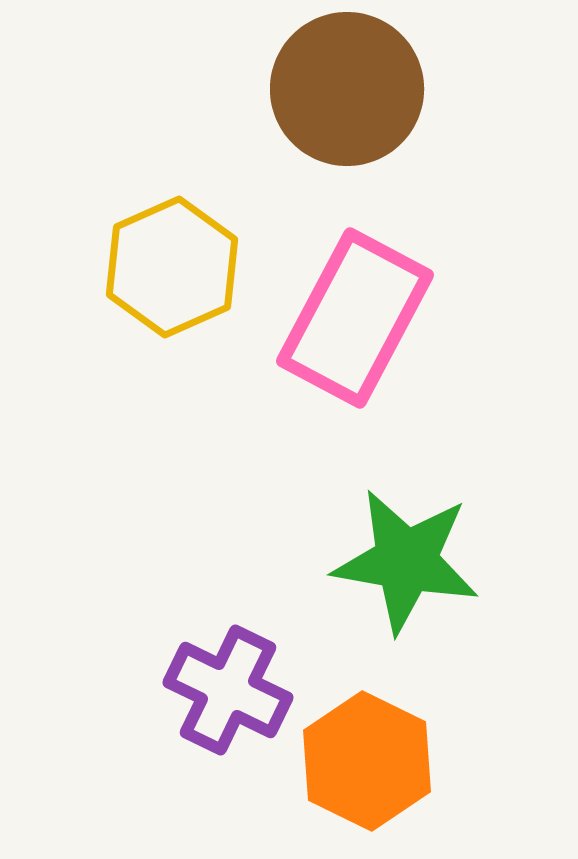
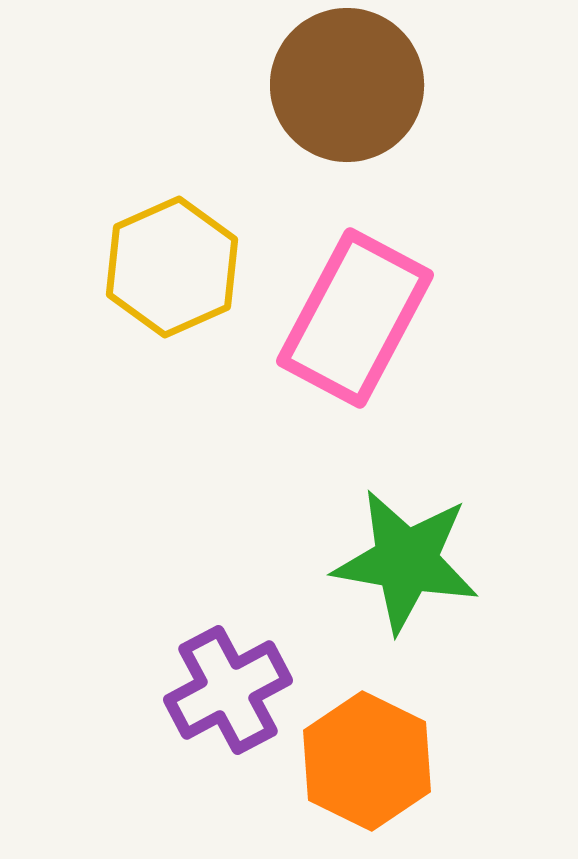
brown circle: moved 4 px up
purple cross: rotated 36 degrees clockwise
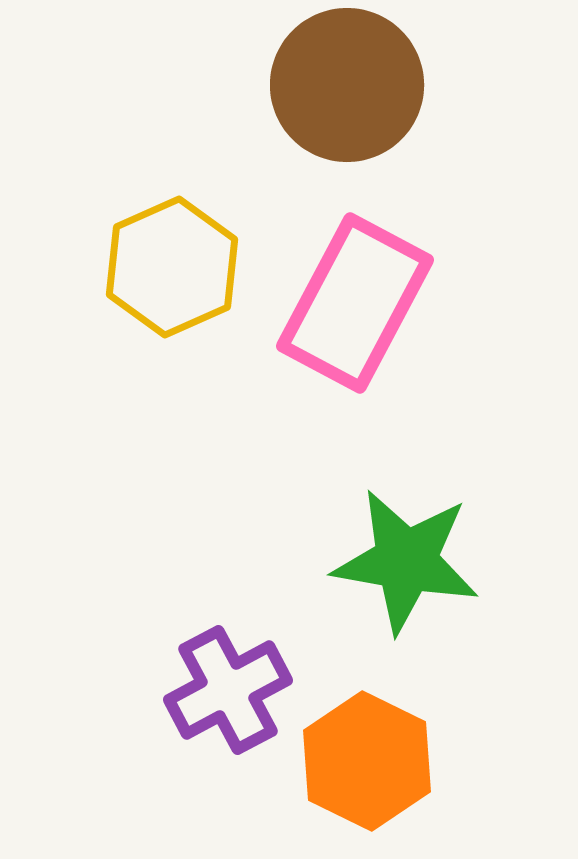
pink rectangle: moved 15 px up
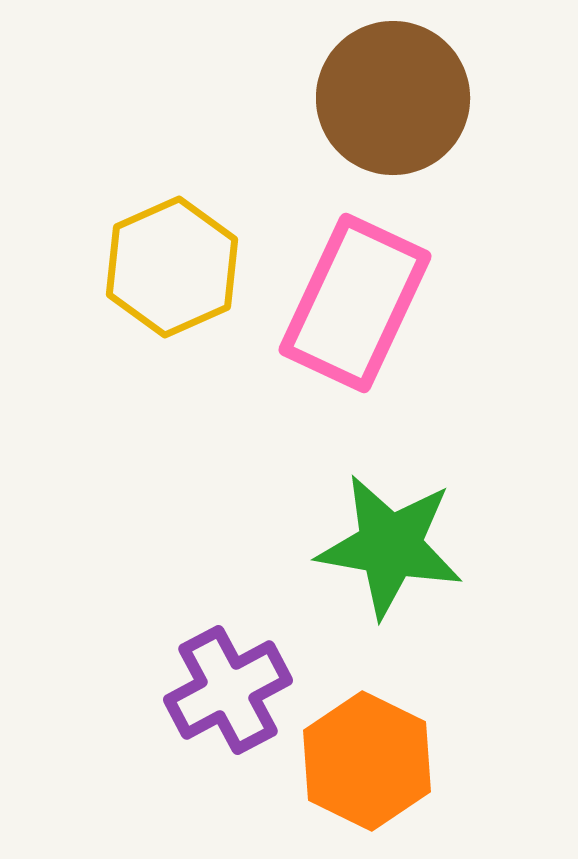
brown circle: moved 46 px right, 13 px down
pink rectangle: rotated 3 degrees counterclockwise
green star: moved 16 px left, 15 px up
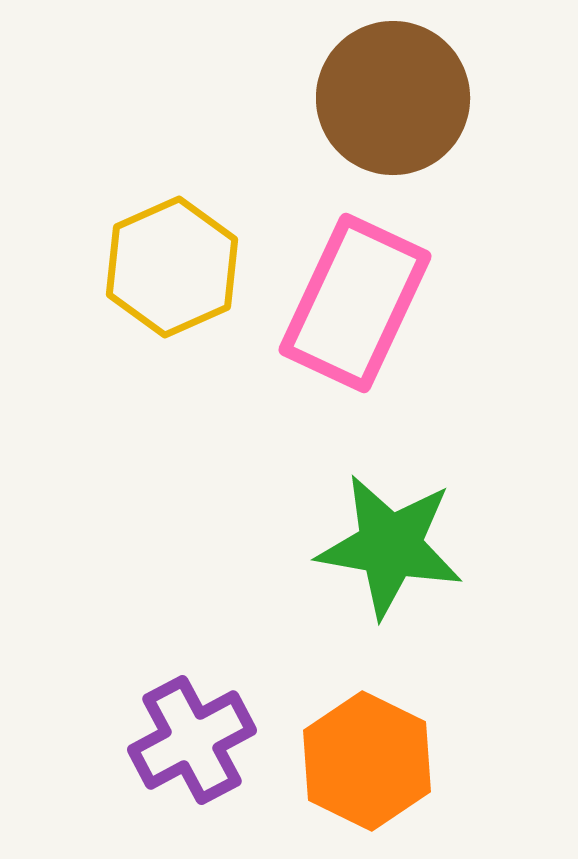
purple cross: moved 36 px left, 50 px down
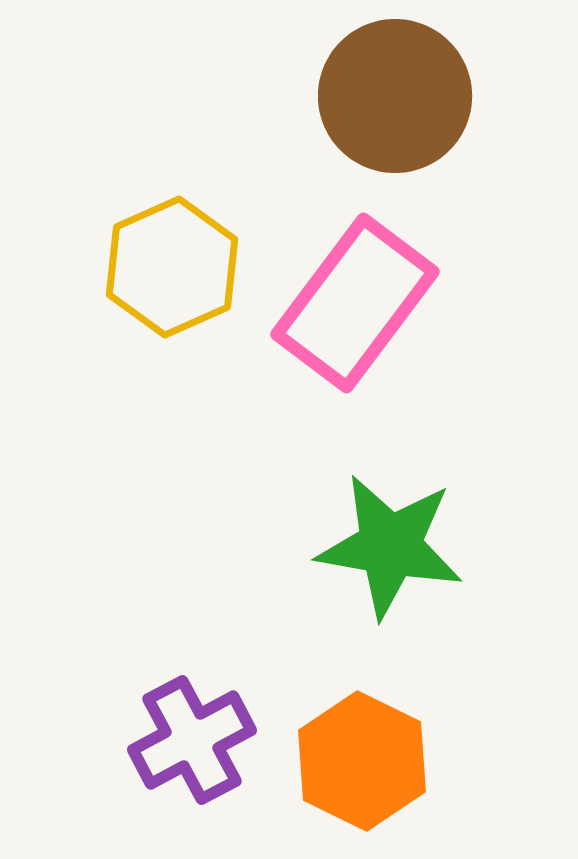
brown circle: moved 2 px right, 2 px up
pink rectangle: rotated 12 degrees clockwise
orange hexagon: moved 5 px left
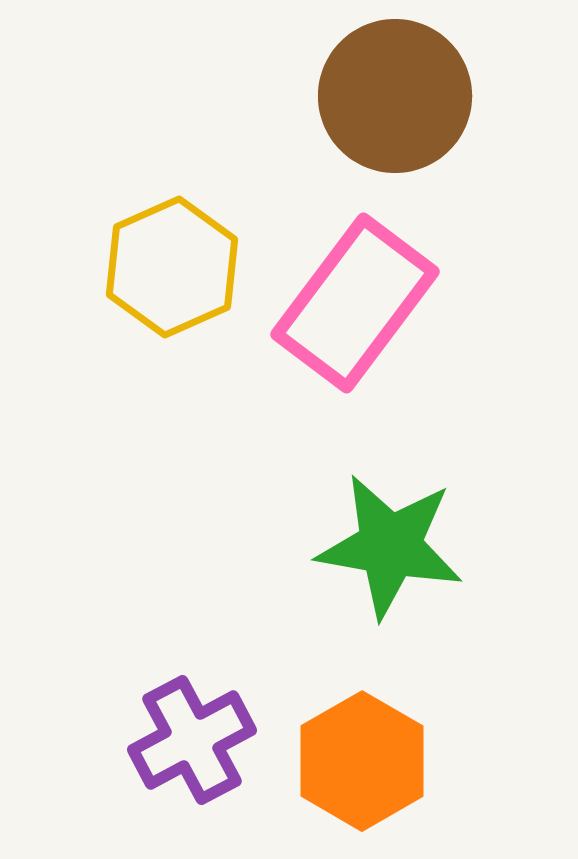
orange hexagon: rotated 4 degrees clockwise
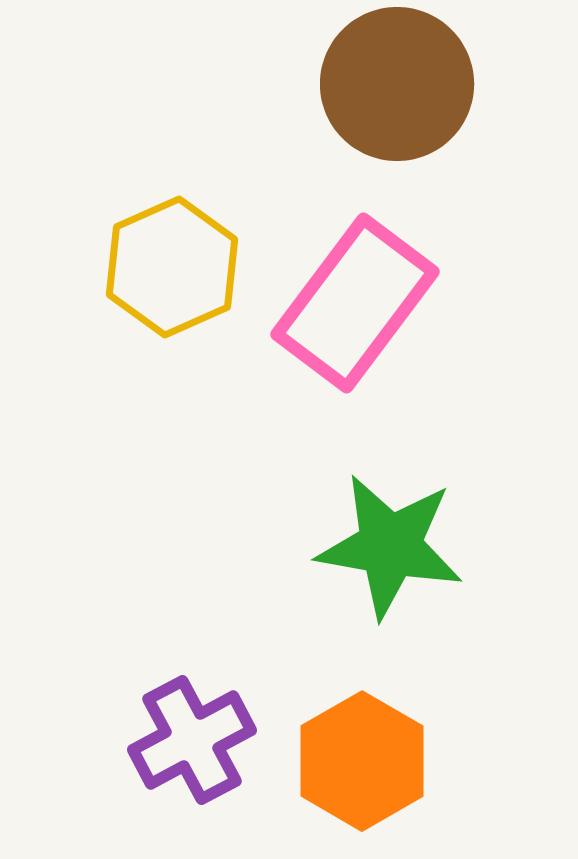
brown circle: moved 2 px right, 12 px up
